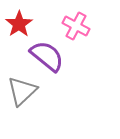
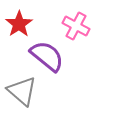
gray triangle: rotated 36 degrees counterclockwise
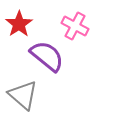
pink cross: moved 1 px left
gray triangle: moved 1 px right, 4 px down
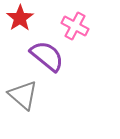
red star: moved 1 px right, 6 px up
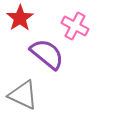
purple semicircle: moved 2 px up
gray triangle: rotated 16 degrees counterclockwise
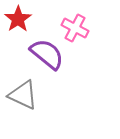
red star: moved 2 px left, 1 px down
pink cross: moved 2 px down
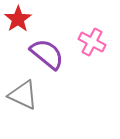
pink cross: moved 17 px right, 14 px down
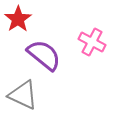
purple semicircle: moved 3 px left, 1 px down
